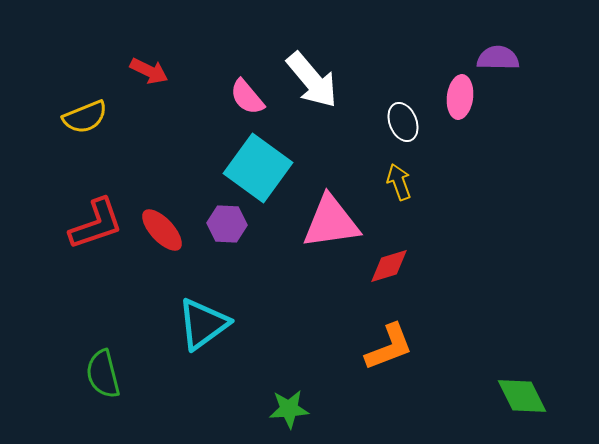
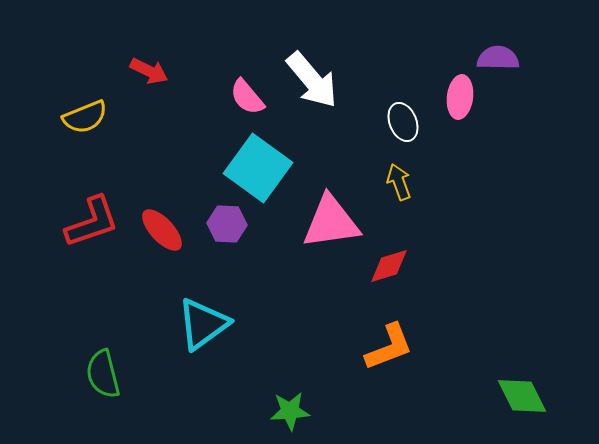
red L-shape: moved 4 px left, 2 px up
green star: moved 1 px right, 2 px down
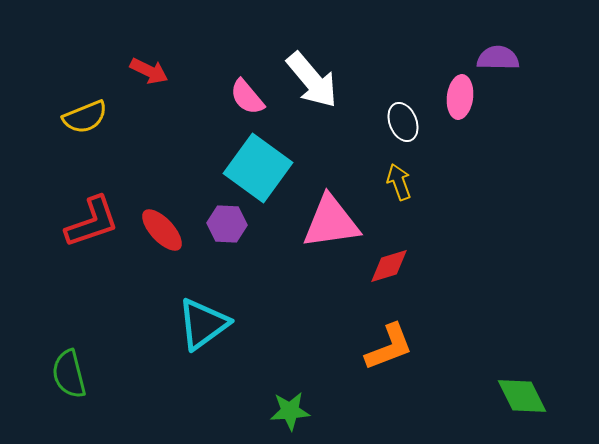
green semicircle: moved 34 px left
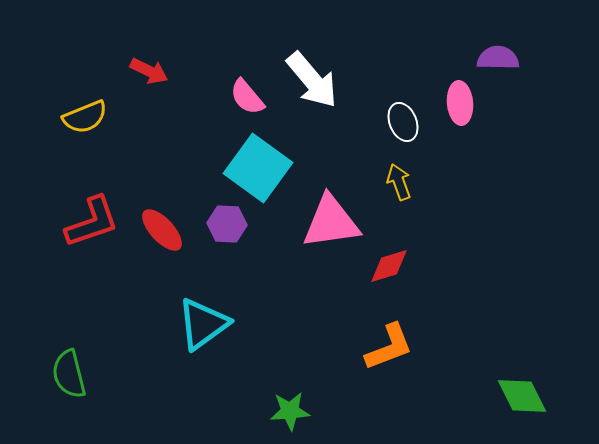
pink ellipse: moved 6 px down; rotated 12 degrees counterclockwise
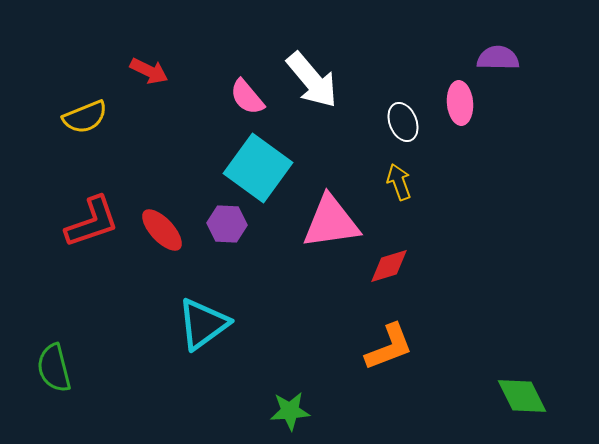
green semicircle: moved 15 px left, 6 px up
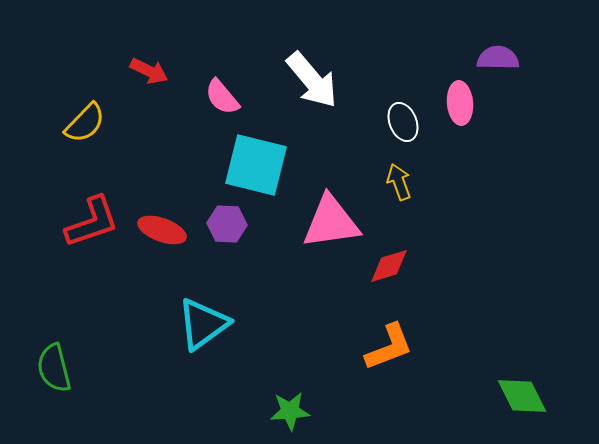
pink semicircle: moved 25 px left
yellow semicircle: moved 6 px down; rotated 24 degrees counterclockwise
cyan square: moved 2 px left, 3 px up; rotated 22 degrees counterclockwise
red ellipse: rotated 27 degrees counterclockwise
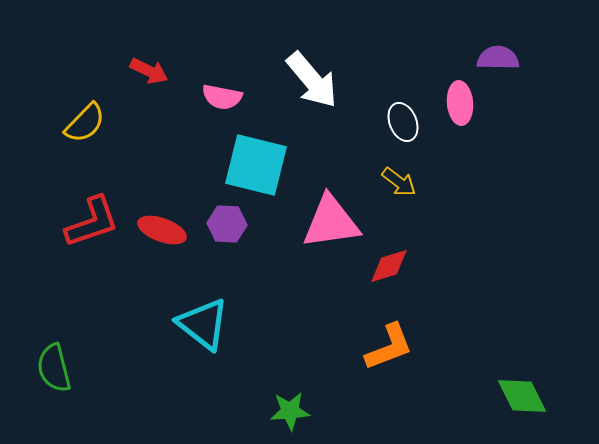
pink semicircle: rotated 39 degrees counterclockwise
yellow arrow: rotated 147 degrees clockwise
cyan triangle: rotated 46 degrees counterclockwise
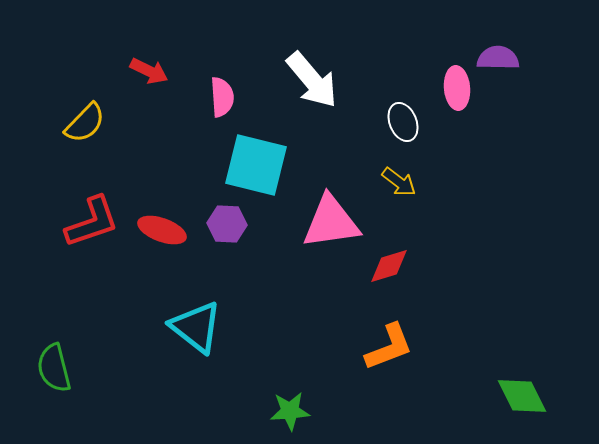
pink semicircle: rotated 105 degrees counterclockwise
pink ellipse: moved 3 px left, 15 px up
cyan triangle: moved 7 px left, 3 px down
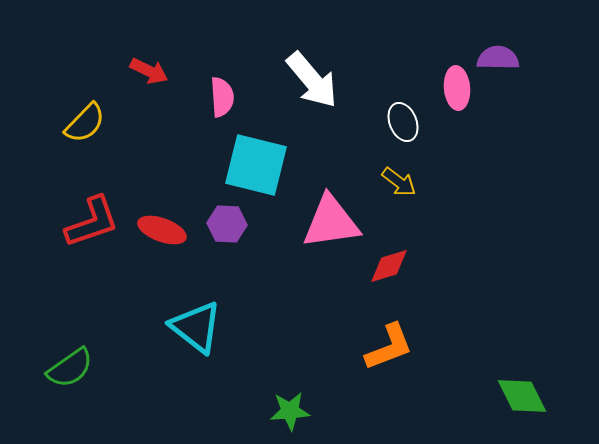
green semicircle: moved 16 px right; rotated 111 degrees counterclockwise
